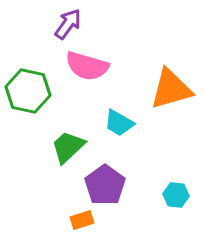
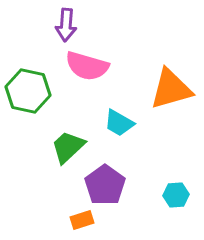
purple arrow: moved 2 px left, 1 px down; rotated 148 degrees clockwise
cyan hexagon: rotated 10 degrees counterclockwise
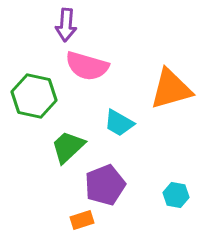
green hexagon: moved 6 px right, 5 px down
purple pentagon: rotated 15 degrees clockwise
cyan hexagon: rotated 15 degrees clockwise
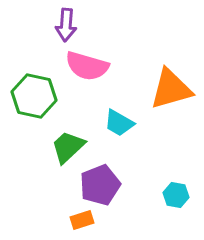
purple pentagon: moved 5 px left
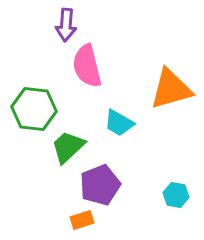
pink semicircle: rotated 60 degrees clockwise
green hexagon: moved 13 px down; rotated 6 degrees counterclockwise
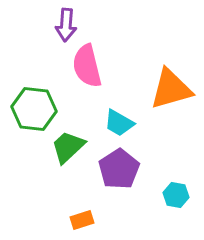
purple pentagon: moved 19 px right, 16 px up; rotated 12 degrees counterclockwise
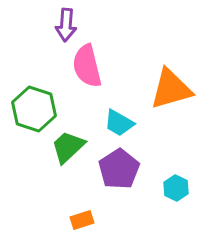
green hexagon: rotated 12 degrees clockwise
cyan hexagon: moved 7 px up; rotated 15 degrees clockwise
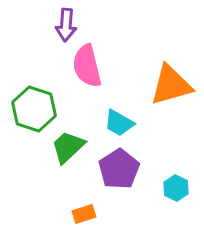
orange triangle: moved 4 px up
orange rectangle: moved 2 px right, 6 px up
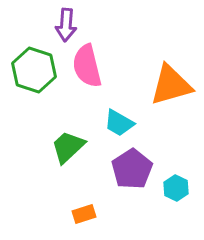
green hexagon: moved 39 px up
purple pentagon: moved 13 px right
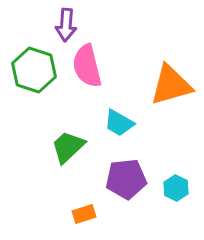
purple pentagon: moved 6 px left, 10 px down; rotated 27 degrees clockwise
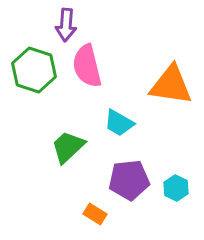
orange triangle: rotated 24 degrees clockwise
purple pentagon: moved 3 px right, 1 px down
orange rectangle: moved 11 px right; rotated 50 degrees clockwise
